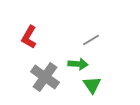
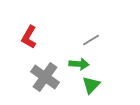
green arrow: moved 1 px right
green triangle: moved 1 px left; rotated 18 degrees clockwise
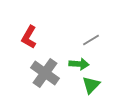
gray cross: moved 4 px up
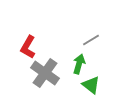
red L-shape: moved 1 px left, 10 px down
green arrow: rotated 78 degrees counterclockwise
green triangle: rotated 36 degrees counterclockwise
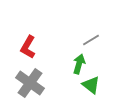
gray cross: moved 15 px left, 10 px down
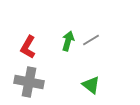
green arrow: moved 11 px left, 23 px up
gray cross: moved 1 px left, 1 px up; rotated 24 degrees counterclockwise
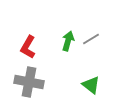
gray line: moved 1 px up
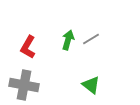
green arrow: moved 1 px up
gray cross: moved 5 px left, 3 px down
